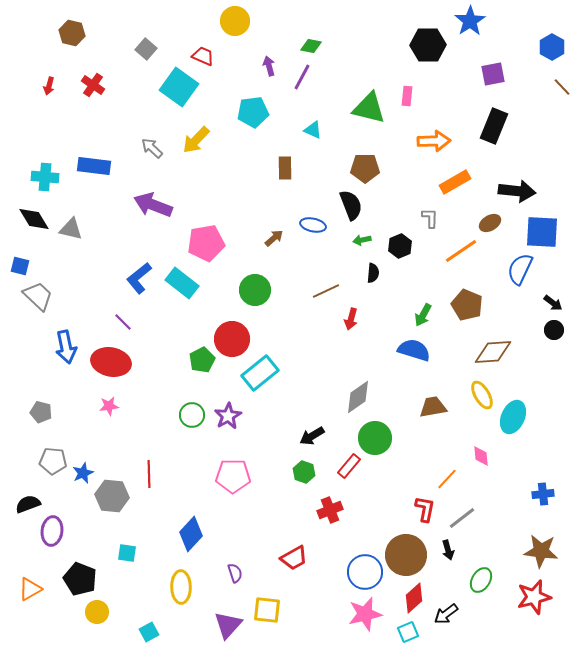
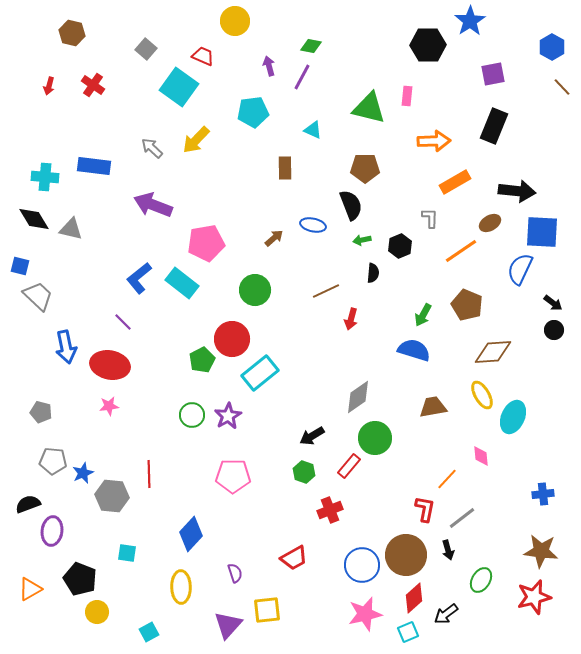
red ellipse at (111, 362): moved 1 px left, 3 px down
blue circle at (365, 572): moved 3 px left, 7 px up
yellow square at (267, 610): rotated 12 degrees counterclockwise
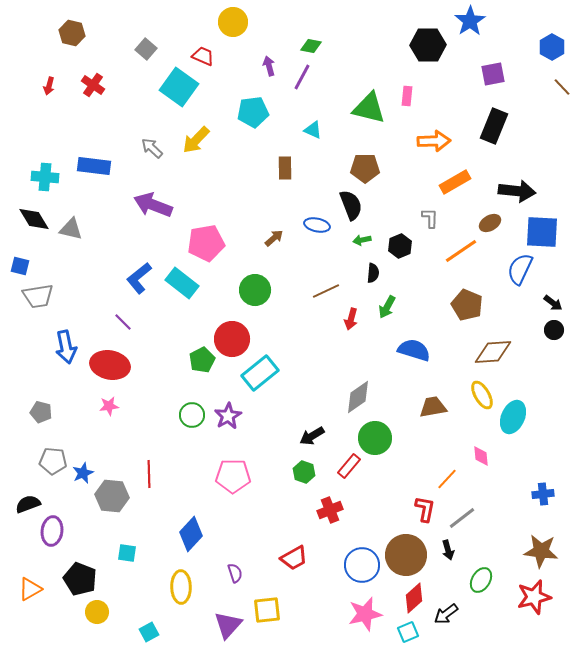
yellow circle at (235, 21): moved 2 px left, 1 px down
blue ellipse at (313, 225): moved 4 px right
gray trapezoid at (38, 296): rotated 128 degrees clockwise
green arrow at (423, 315): moved 36 px left, 8 px up
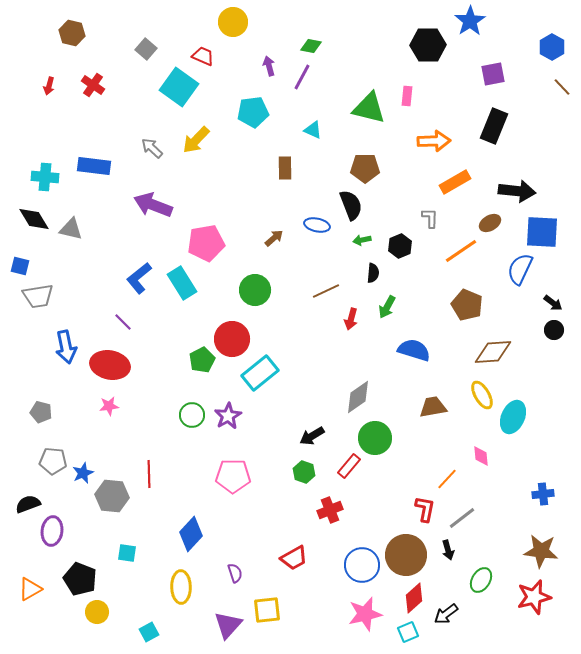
cyan rectangle at (182, 283): rotated 20 degrees clockwise
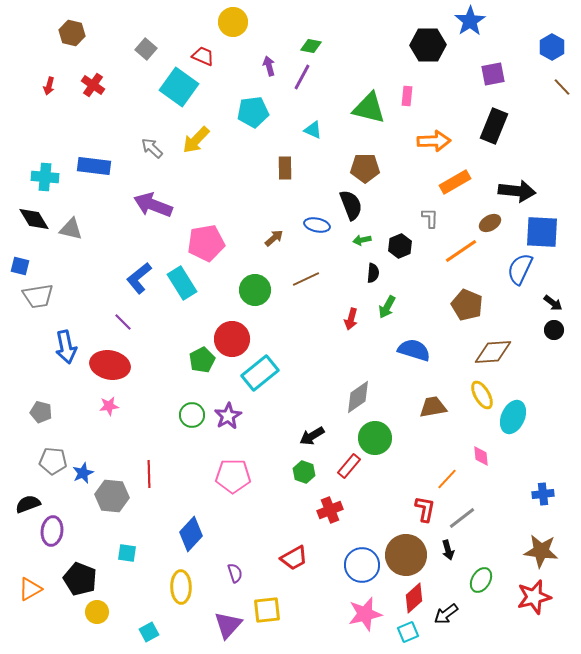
brown line at (326, 291): moved 20 px left, 12 px up
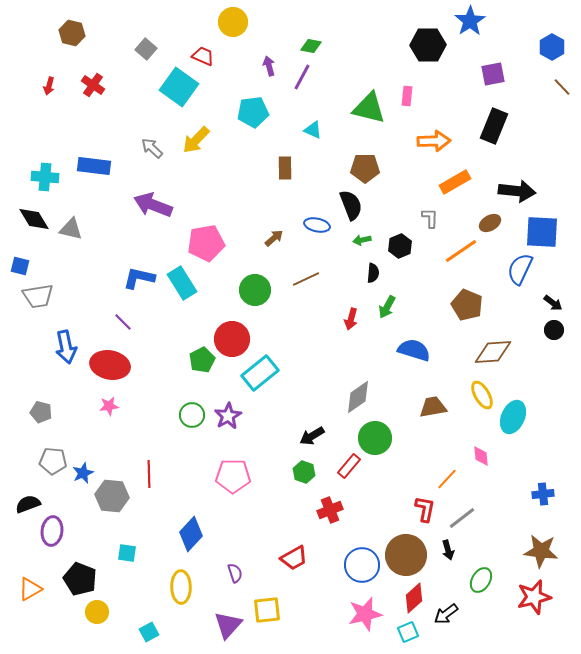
blue L-shape at (139, 278): rotated 52 degrees clockwise
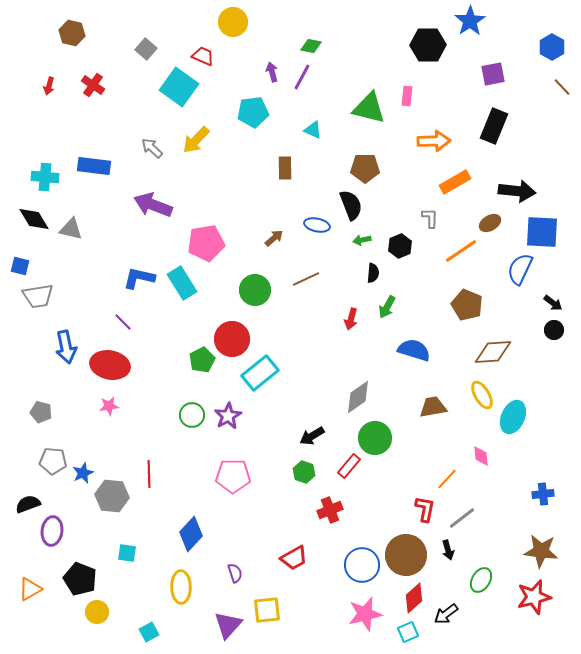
purple arrow at (269, 66): moved 3 px right, 6 px down
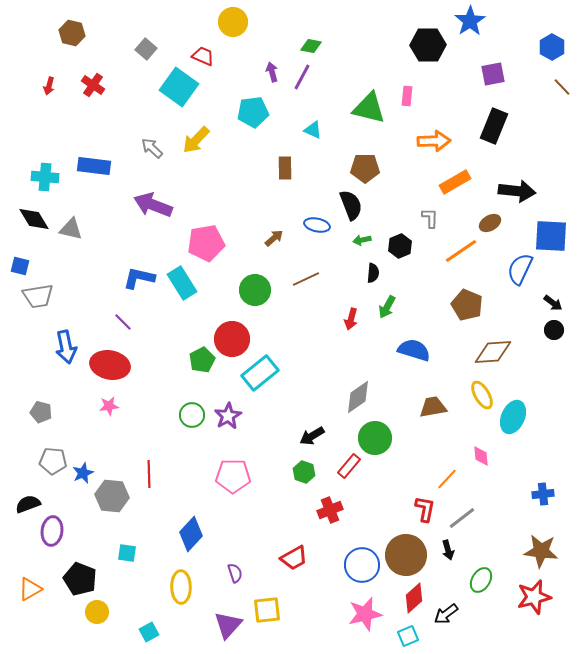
blue square at (542, 232): moved 9 px right, 4 px down
cyan square at (408, 632): moved 4 px down
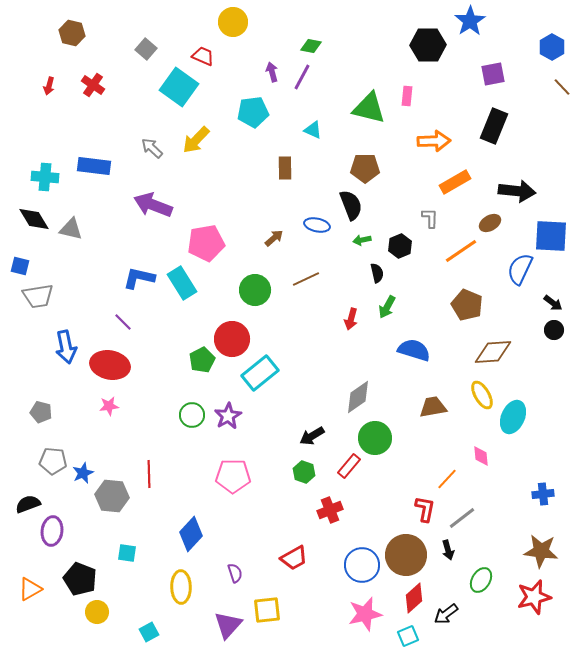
black semicircle at (373, 273): moved 4 px right; rotated 18 degrees counterclockwise
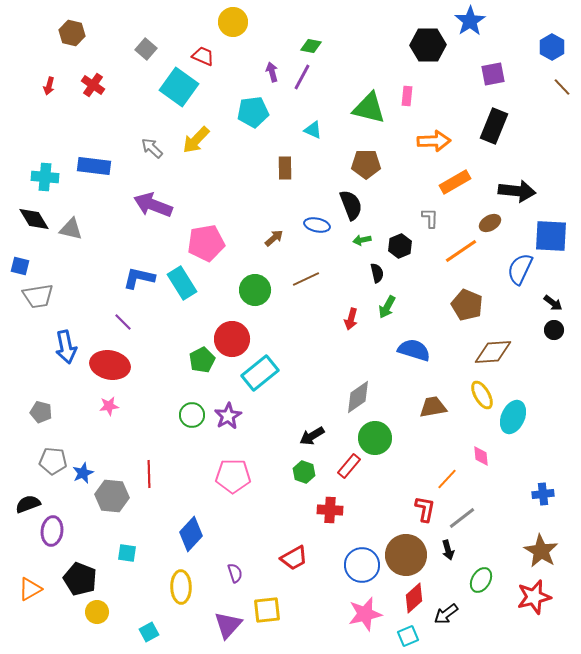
brown pentagon at (365, 168): moved 1 px right, 4 px up
red cross at (330, 510): rotated 25 degrees clockwise
brown star at (541, 551): rotated 24 degrees clockwise
